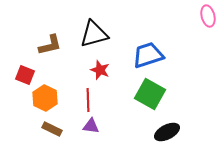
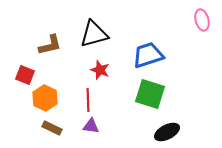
pink ellipse: moved 6 px left, 4 px down
green square: rotated 12 degrees counterclockwise
brown rectangle: moved 1 px up
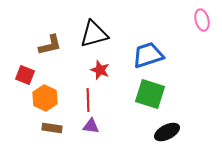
brown rectangle: rotated 18 degrees counterclockwise
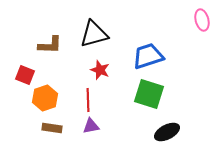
brown L-shape: rotated 15 degrees clockwise
blue trapezoid: moved 1 px down
green square: moved 1 px left
orange hexagon: rotated 15 degrees clockwise
purple triangle: rotated 18 degrees counterclockwise
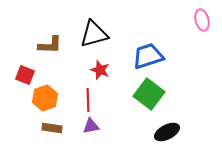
green square: rotated 20 degrees clockwise
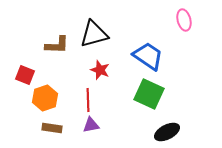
pink ellipse: moved 18 px left
brown L-shape: moved 7 px right
blue trapezoid: rotated 52 degrees clockwise
green square: rotated 12 degrees counterclockwise
purple triangle: moved 1 px up
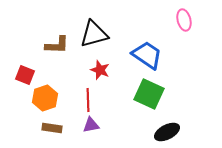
blue trapezoid: moved 1 px left, 1 px up
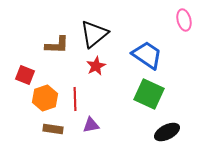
black triangle: rotated 24 degrees counterclockwise
red star: moved 4 px left, 4 px up; rotated 24 degrees clockwise
red line: moved 13 px left, 1 px up
brown rectangle: moved 1 px right, 1 px down
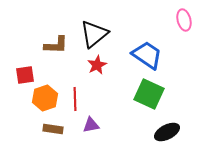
brown L-shape: moved 1 px left
red star: moved 1 px right, 1 px up
red square: rotated 30 degrees counterclockwise
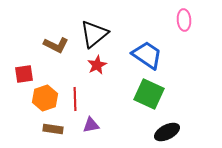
pink ellipse: rotated 10 degrees clockwise
brown L-shape: rotated 25 degrees clockwise
red square: moved 1 px left, 1 px up
